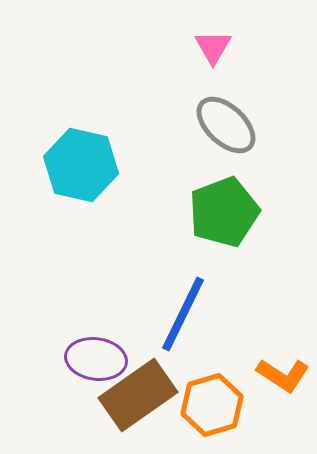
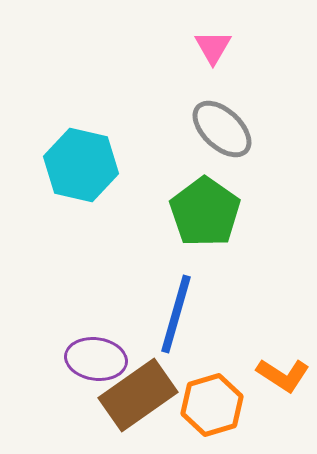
gray ellipse: moved 4 px left, 4 px down
green pentagon: moved 19 px left; rotated 16 degrees counterclockwise
blue line: moved 7 px left; rotated 10 degrees counterclockwise
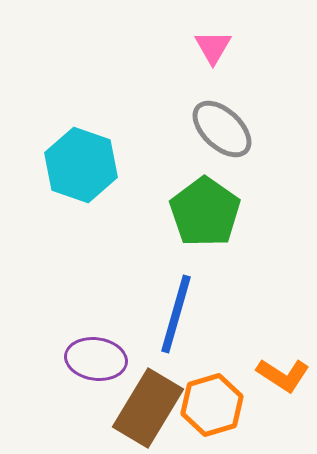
cyan hexagon: rotated 6 degrees clockwise
brown rectangle: moved 10 px right, 13 px down; rotated 24 degrees counterclockwise
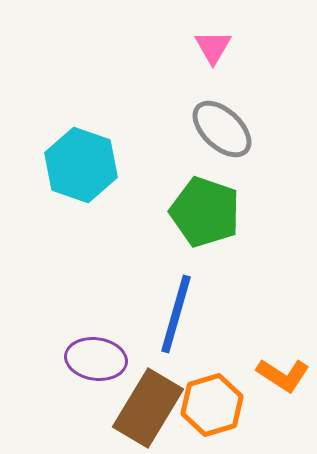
green pentagon: rotated 16 degrees counterclockwise
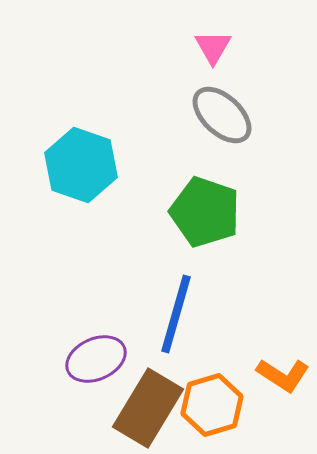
gray ellipse: moved 14 px up
purple ellipse: rotated 32 degrees counterclockwise
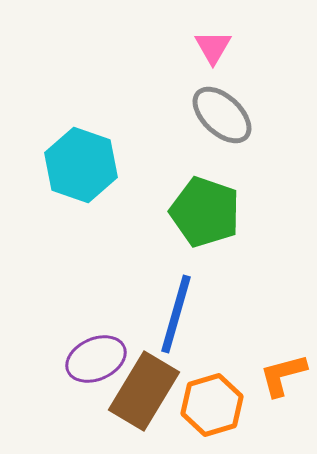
orange L-shape: rotated 132 degrees clockwise
brown rectangle: moved 4 px left, 17 px up
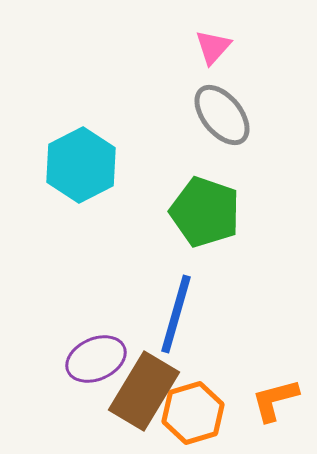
pink triangle: rotated 12 degrees clockwise
gray ellipse: rotated 8 degrees clockwise
cyan hexagon: rotated 14 degrees clockwise
orange L-shape: moved 8 px left, 25 px down
orange hexagon: moved 19 px left, 8 px down
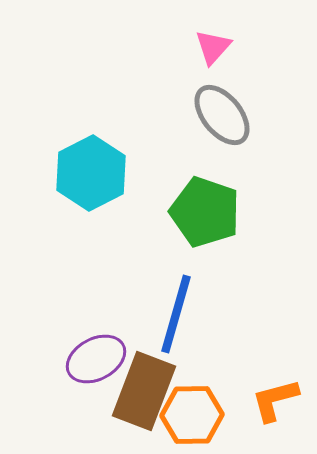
cyan hexagon: moved 10 px right, 8 px down
purple ellipse: rotated 4 degrees counterclockwise
brown rectangle: rotated 10 degrees counterclockwise
orange hexagon: moved 1 px left, 2 px down; rotated 16 degrees clockwise
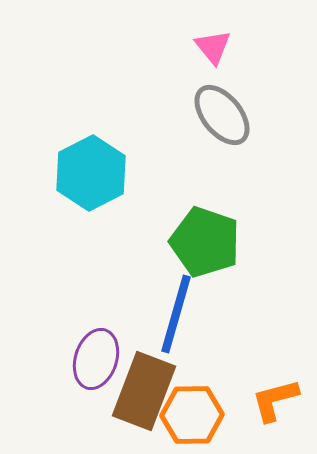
pink triangle: rotated 21 degrees counterclockwise
green pentagon: moved 30 px down
purple ellipse: rotated 44 degrees counterclockwise
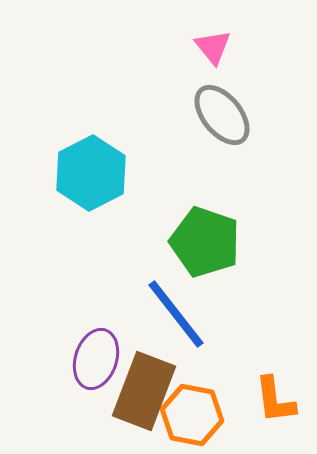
blue line: rotated 54 degrees counterclockwise
orange L-shape: rotated 82 degrees counterclockwise
orange hexagon: rotated 12 degrees clockwise
